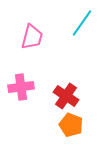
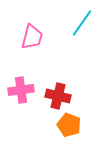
pink cross: moved 3 px down
red cross: moved 8 px left; rotated 20 degrees counterclockwise
orange pentagon: moved 2 px left
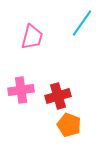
red cross: rotated 30 degrees counterclockwise
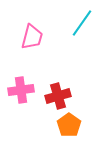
orange pentagon: rotated 15 degrees clockwise
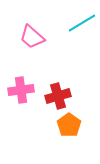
cyan line: rotated 24 degrees clockwise
pink trapezoid: rotated 116 degrees clockwise
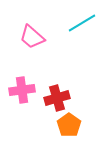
pink cross: moved 1 px right
red cross: moved 1 px left, 2 px down
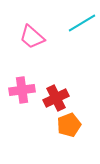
red cross: moved 1 px left; rotated 10 degrees counterclockwise
orange pentagon: rotated 15 degrees clockwise
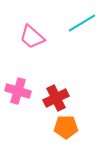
pink cross: moved 4 px left, 1 px down; rotated 25 degrees clockwise
orange pentagon: moved 3 px left, 2 px down; rotated 20 degrees clockwise
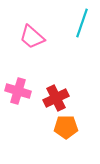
cyan line: rotated 40 degrees counterclockwise
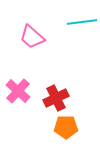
cyan line: moved 1 px up; rotated 64 degrees clockwise
pink cross: rotated 25 degrees clockwise
